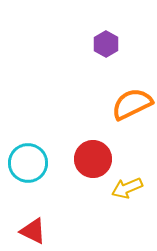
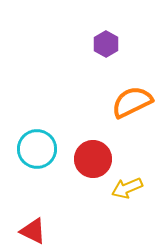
orange semicircle: moved 2 px up
cyan circle: moved 9 px right, 14 px up
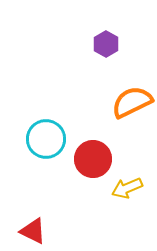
cyan circle: moved 9 px right, 10 px up
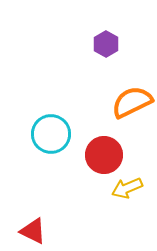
cyan circle: moved 5 px right, 5 px up
red circle: moved 11 px right, 4 px up
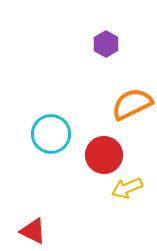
orange semicircle: moved 2 px down
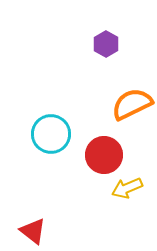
red triangle: rotated 12 degrees clockwise
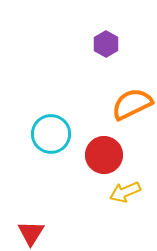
yellow arrow: moved 2 px left, 4 px down
red triangle: moved 2 px left, 2 px down; rotated 24 degrees clockwise
